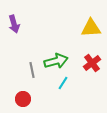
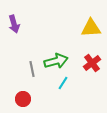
gray line: moved 1 px up
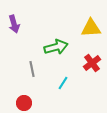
green arrow: moved 14 px up
red circle: moved 1 px right, 4 px down
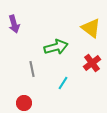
yellow triangle: rotated 40 degrees clockwise
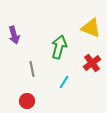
purple arrow: moved 11 px down
yellow triangle: rotated 15 degrees counterclockwise
green arrow: moved 3 px right; rotated 60 degrees counterclockwise
cyan line: moved 1 px right, 1 px up
red circle: moved 3 px right, 2 px up
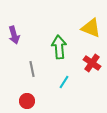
green arrow: rotated 20 degrees counterclockwise
red cross: rotated 18 degrees counterclockwise
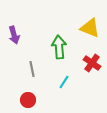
yellow triangle: moved 1 px left
red circle: moved 1 px right, 1 px up
